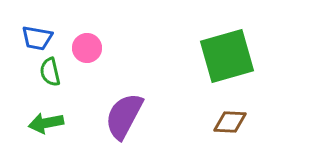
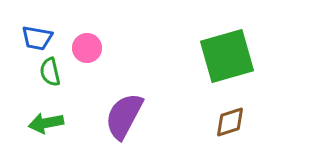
brown diamond: rotated 20 degrees counterclockwise
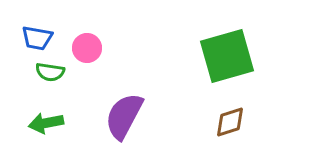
green semicircle: rotated 68 degrees counterclockwise
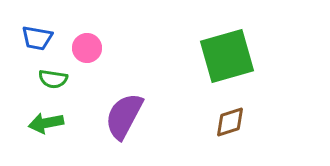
green semicircle: moved 3 px right, 7 px down
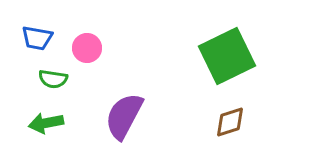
green square: rotated 10 degrees counterclockwise
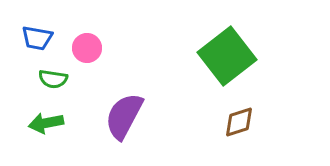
green square: rotated 12 degrees counterclockwise
brown diamond: moved 9 px right
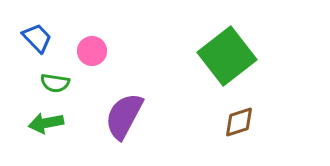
blue trapezoid: rotated 144 degrees counterclockwise
pink circle: moved 5 px right, 3 px down
green semicircle: moved 2 px right, 4 px down
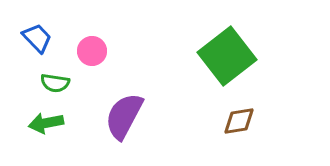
brown diamond: moved 1 px up; rotated 8 degrees clockwise
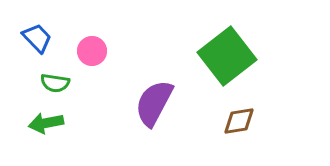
purple semicircle: moved 30 px right, 13 px up
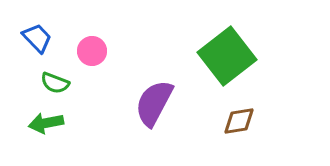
green semicircle: rotated 12 degrees clockwise
